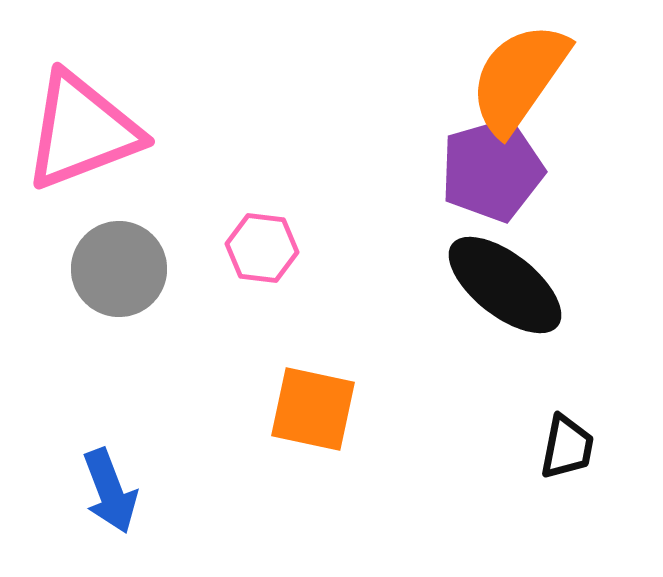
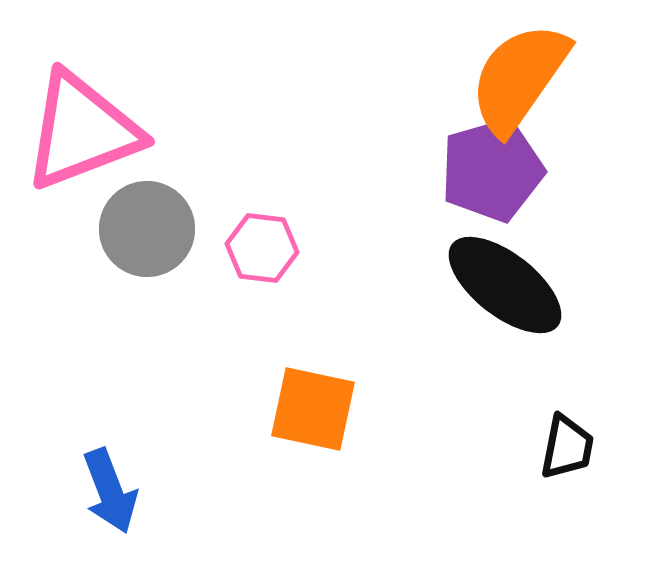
gray circle: moved 28 px right, 40 px up
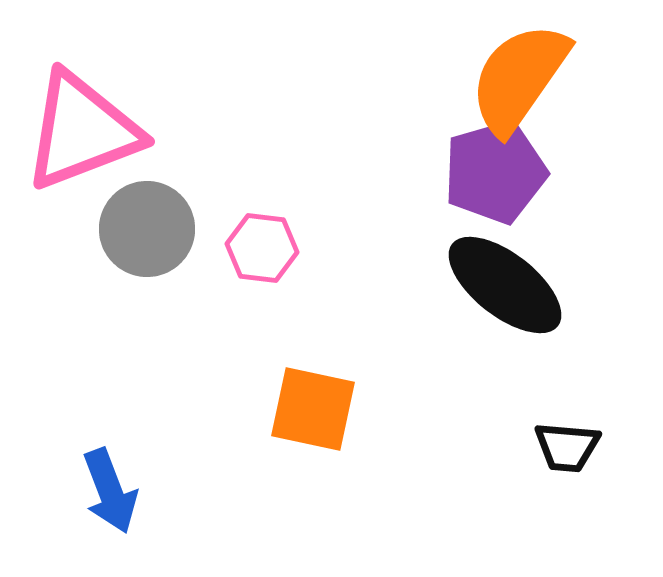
purple pentagon: moved 3 px right, 2 px down
black trapezoid: rotated 84 degrees clockwise
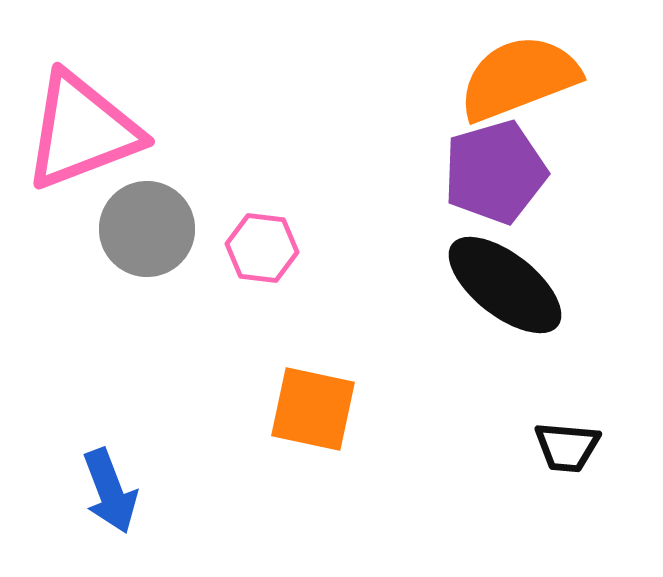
orange semicircle: rotated 34 degrees clockwise
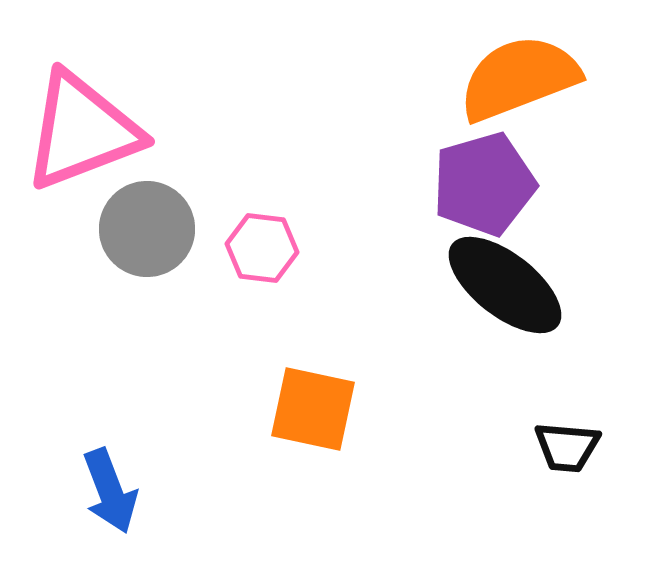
purple pentagon: moved 11 px left, 12 px down
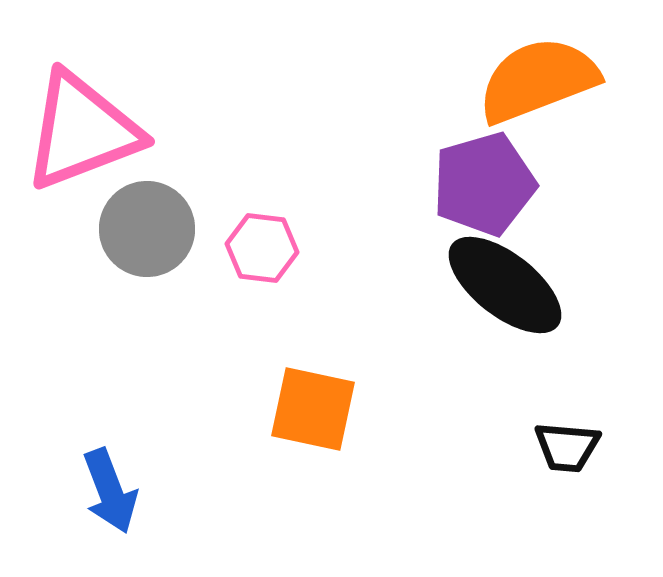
orange semicircle: moved 19 px right, 2 px down
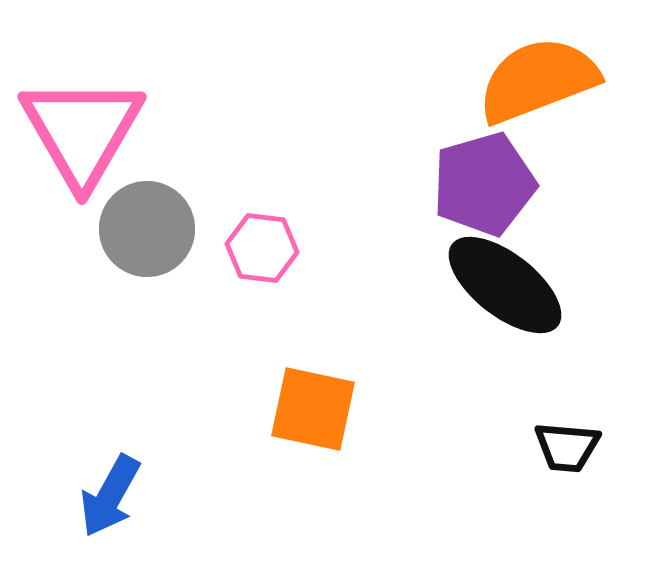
pink triangle: rotated 39 degrees counterclockwise
blue arrow: moved 5 px down; rotated 50 degrees clockwise
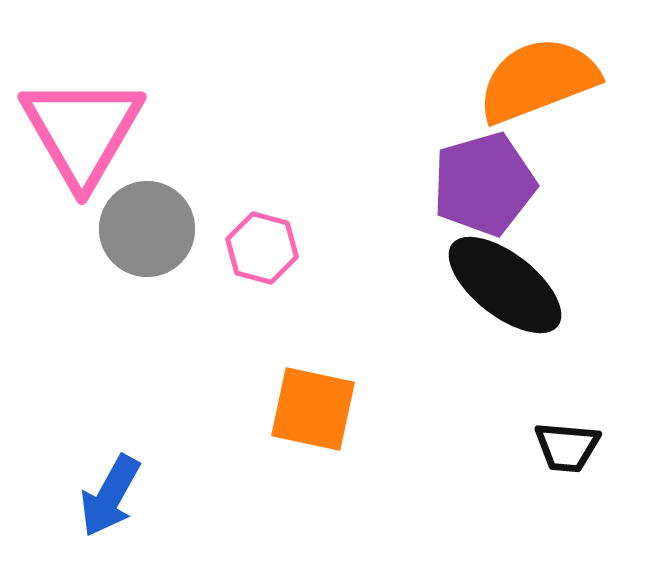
pink hexagon: rotated 8 degrees clockwise
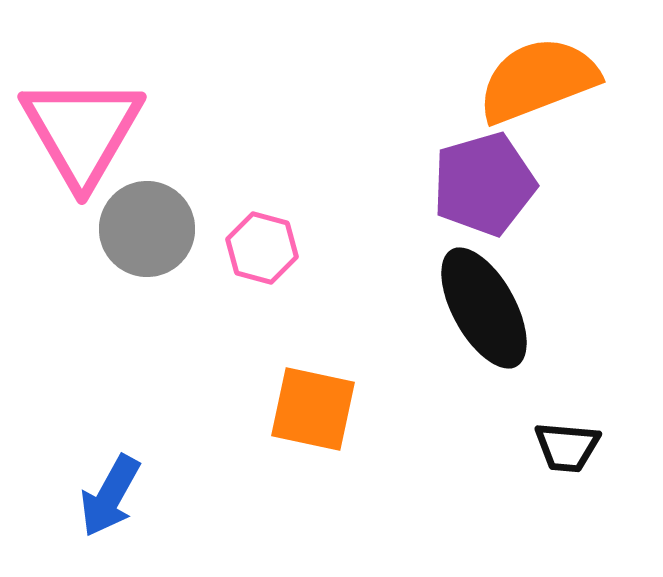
black ellipse: moved 21 px left, 23 px down; rotated 23 degrees clockwise
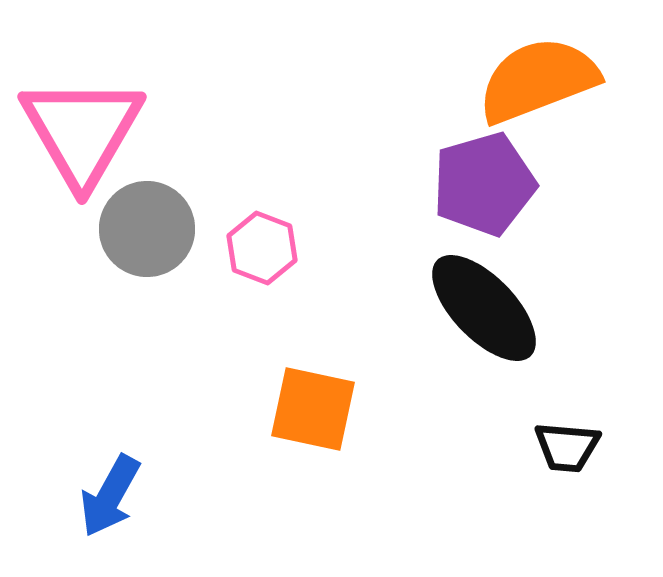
pink hexagon: rotated 6 degrees clockwise
black ellipse: rotated 15 degrees counterclockwise
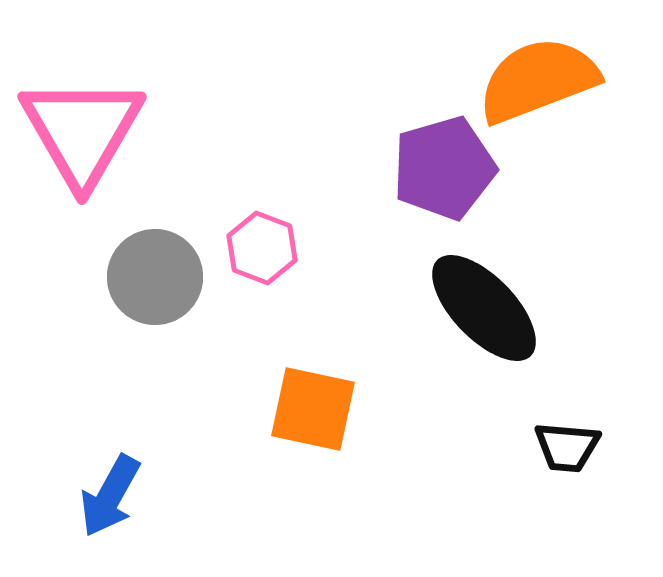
purple pentagon: moved 40 px left, 16 px up
gray circle: moved 8 px right, 48 px down
